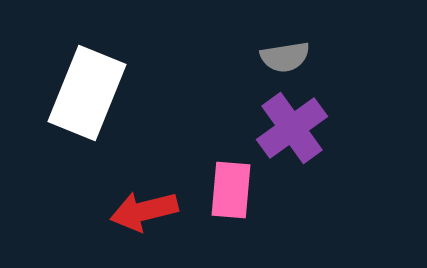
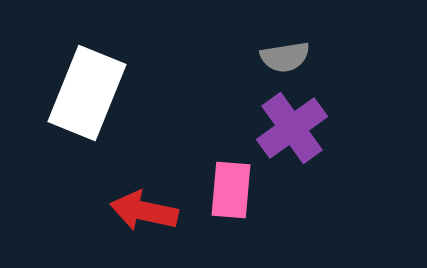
red arrow: rotated 26 degrees clockwise
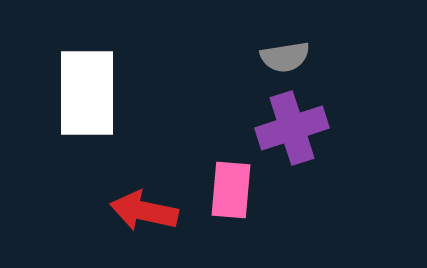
white rectangle: rotated 22 degrees counterclockwise
purple cross: rotated 18 degrees clockwise
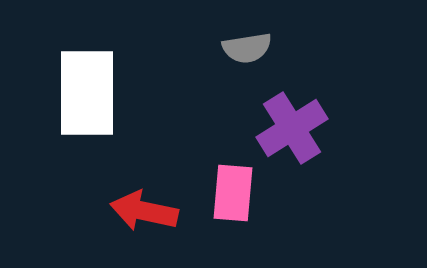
gray semicircle: moved 38 px left, 9 px up
purple cross: rotated 14 degrees counterclockwise
pink rectangle: moved 2 px right, 3 px down
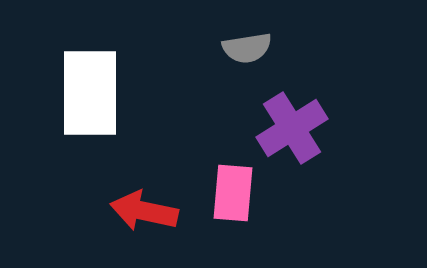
white rectangle: moved 3 px right
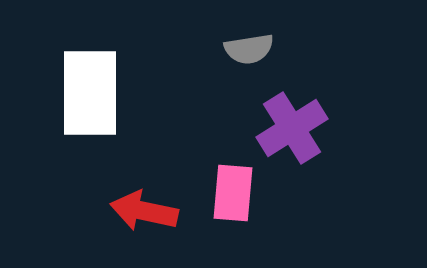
gray semicircle: moved 2 px right, 1 px down
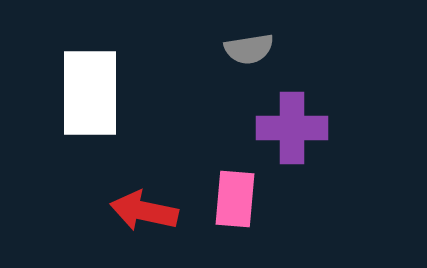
purple cross: rotated 32 degrees clockwise
pink rectangle: moved 2 px right, 6 px down
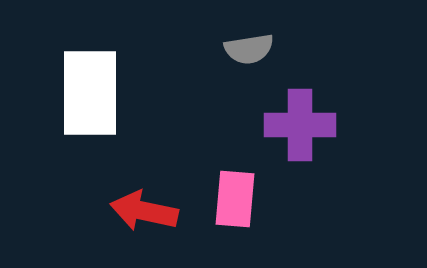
purple cross: moved 8 px right, 3 px up
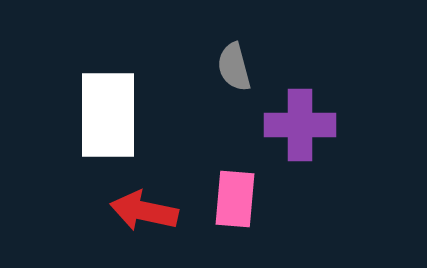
gray semicircle: moved 15 px left, 18 px down; rotated 84 degrees clockwise
white rectangle: moved 18 px right, 22 px down
